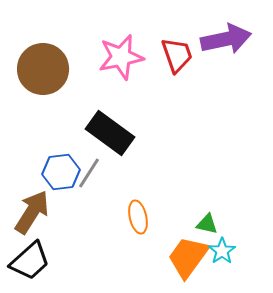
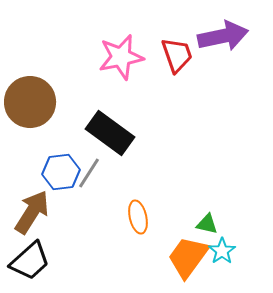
purple arrow: moved 3 px left, 3 px up
brown circle: moved 13 px left, 33 px down
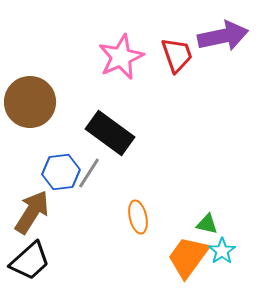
pink star: rotated 12 degrees counterclockwise
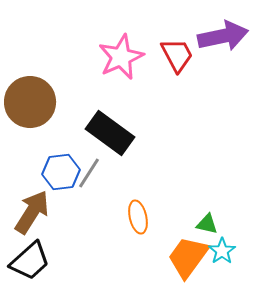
red trapezoid: rotated 9 degrees counterclockwise
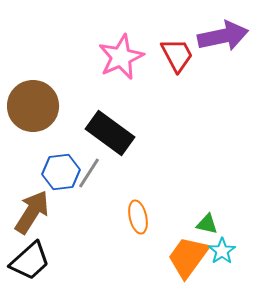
brown circle: moved 3 px right, 4 px down
